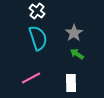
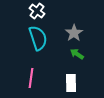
pink line: rotated 54 degrees counterclockwise
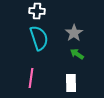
white cross: rotated 35 degrees counterclockwise
cyan semicircle: moved 1 px right
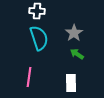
pink line: moved 2 px left, 1 px up
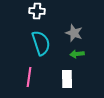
gray star: rotated 18 degrees counterclockwise
cyan semicircle: moved 2 px right, 5 px down
green arrow: rotated 40 degrees counterclockwise
white rectangle: moved 4 px left, 4 px up
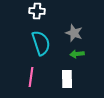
pink line: moved 2 px right
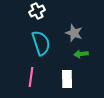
white cross: rotated 28 degrees counterclockwise
green arrow: moved 4 px right
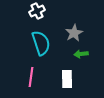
gray star: rotated 24 degrees clockwise
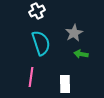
green arrow: rotated 16 degrees clockwise
white rectangle: moved 2 px left, 5 px down
